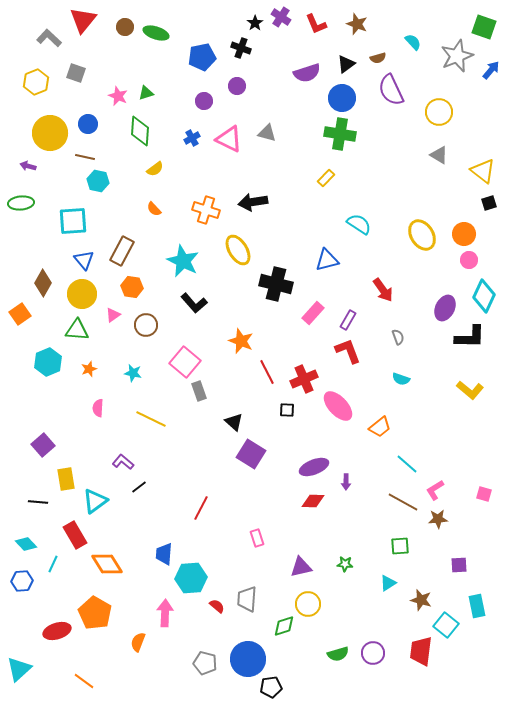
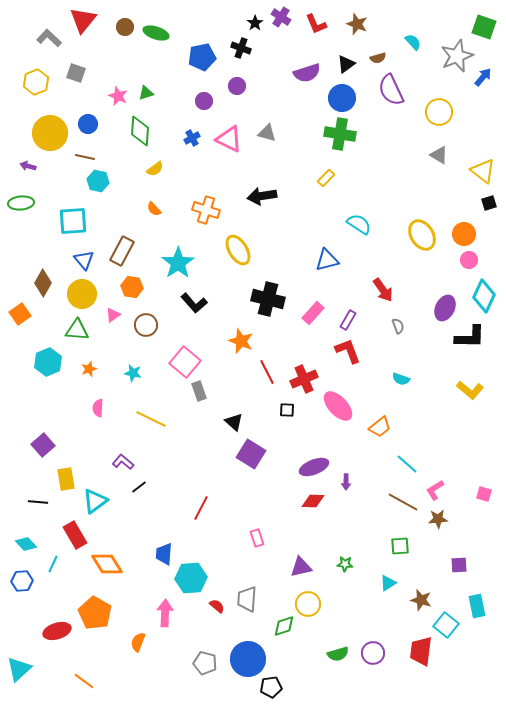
blue arrow at (491, 70): moved 8 px left, 7 px down
black arrow at (253, 202): moved 9 px right, 6 px up
cyan star at (183, 261): moved 5 px left, 2 px down; rotated 12 degrees clockwise
black cross at (276, 284): moved 8 px left, 15 px down
gray semicircle at (398, 337): moved 11 px up
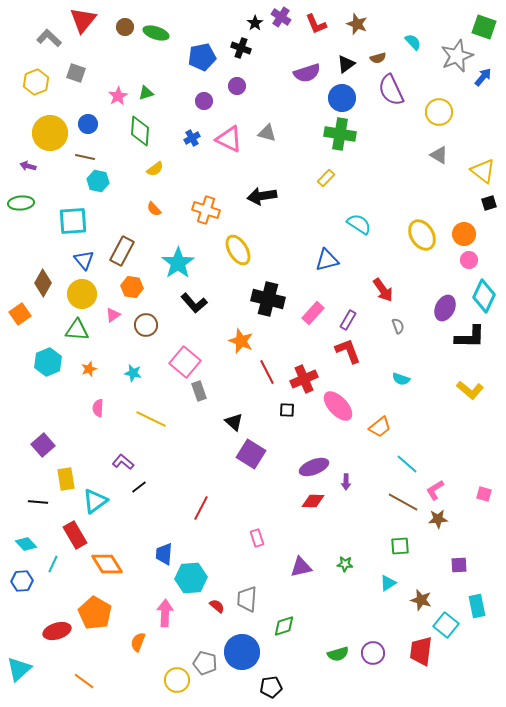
pink star at (118, 96): rotated 18 degrees clockwise
yellow circle at (308, 604): moved 131 px left, 76 px down
blue circle at (248, 659): moved 6 px left, 7 px up
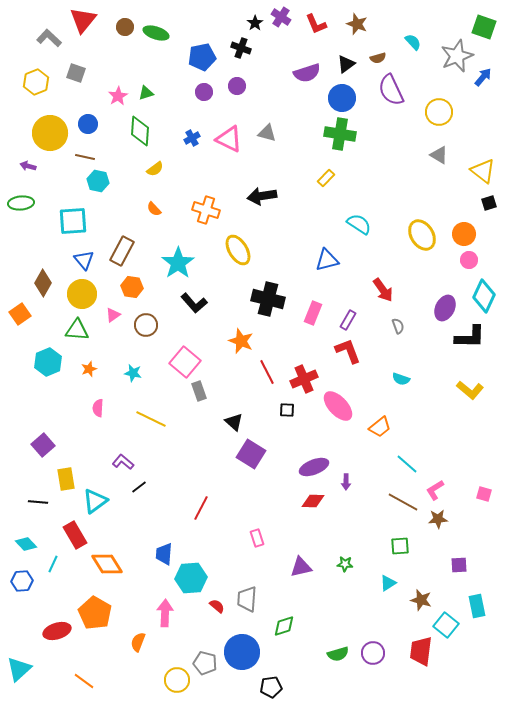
purple circle at (204, 101): moved 9 px up
pink rectangle at (313, 313): rotated 20 degrees counterclockwise
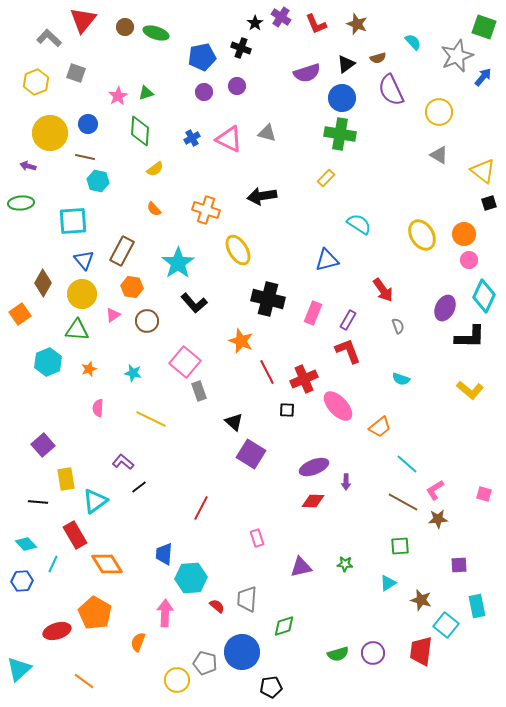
brown circle at (146, 325): moved 1 px right, 4 px up
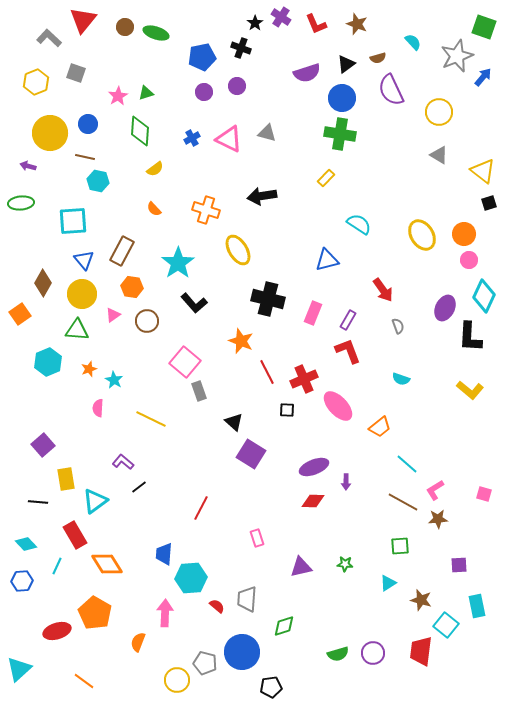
black L-shape at (470, 337): rotated 92 degrees clockwise
cyan star at (133, 373): moved 19 px left, 7 px down; rotated 18 degrees clockwise
cyan line at (53, 564): moved 4 px right, 2 px down
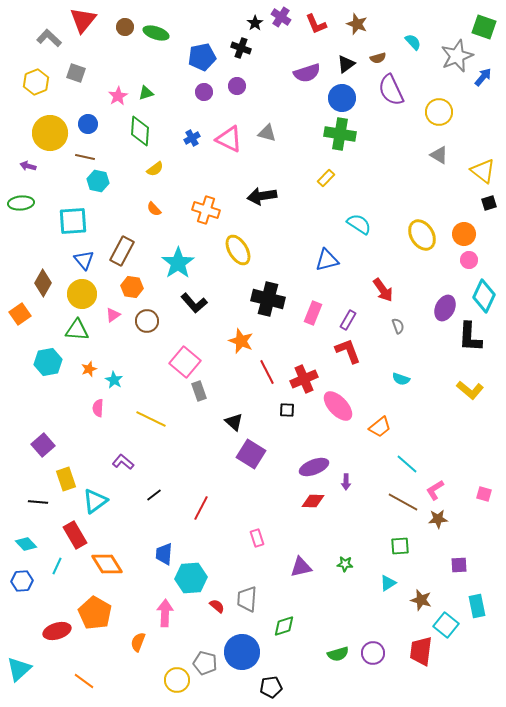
cyan hexagon at (48, 362): rotated 12 degrees clockwise
yellow rectangle at (66, 479): rotated 10 degrees counterclockwise
black line at (139, 487): moved 15 px right, 8 px down
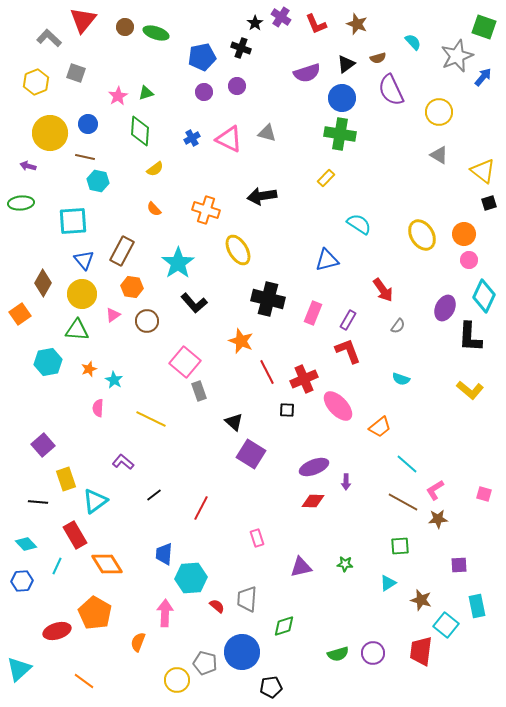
gray semicircle at (398, 326): rotated 56 degrees clockwise
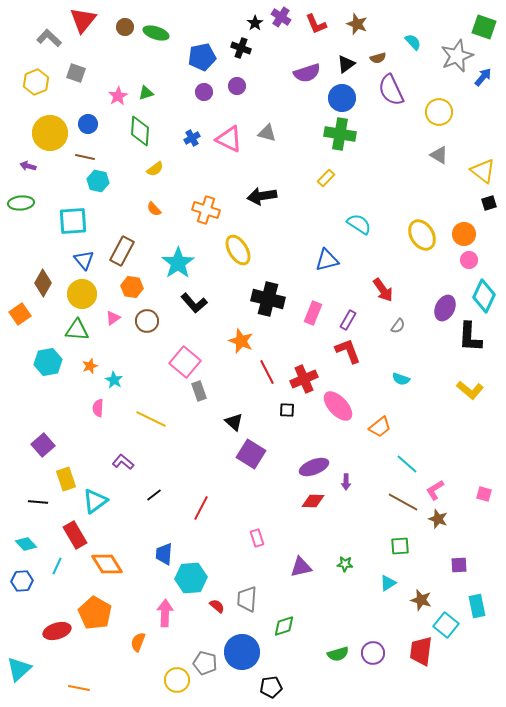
pink triangle at (113, 315): moved 3 px down
orange star at (89, 369): moved 1 px right, 3 px up
brown star at (438, 519): rotated 24 degrees clockwise
orange line at (84, 681): moved 5 px left, 7 px down; rotated 25 degrees counterclockwise
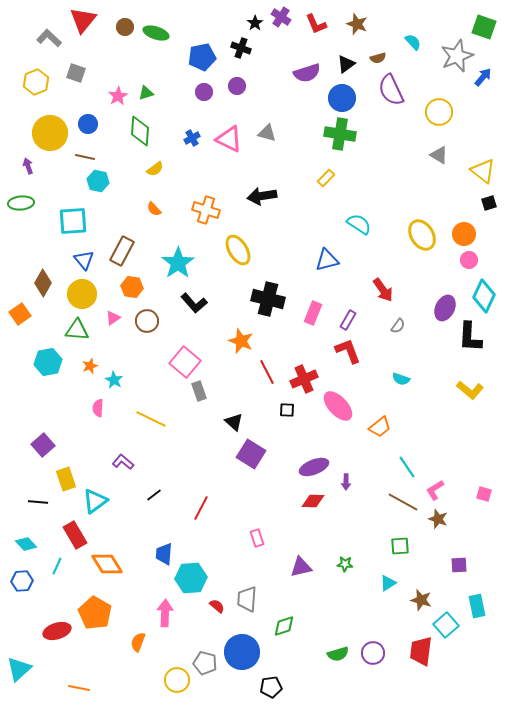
purple arrow at (28, 166): rotated 56 degrees clockwise
cyan line at (407, 464): moved 3 px down; rotated 15 degrees clockwise
cyan square at (446, 625): rotated 10 degrees clockwise
